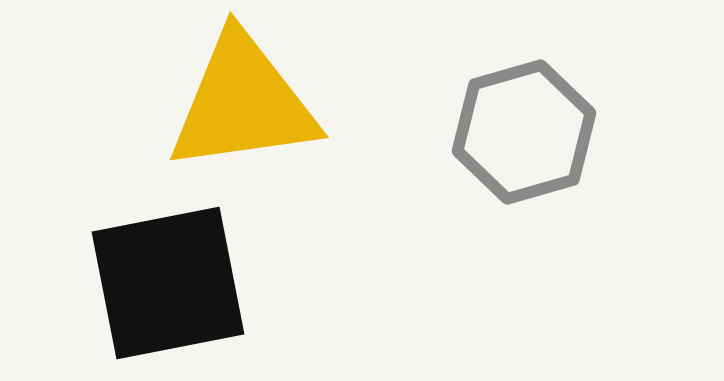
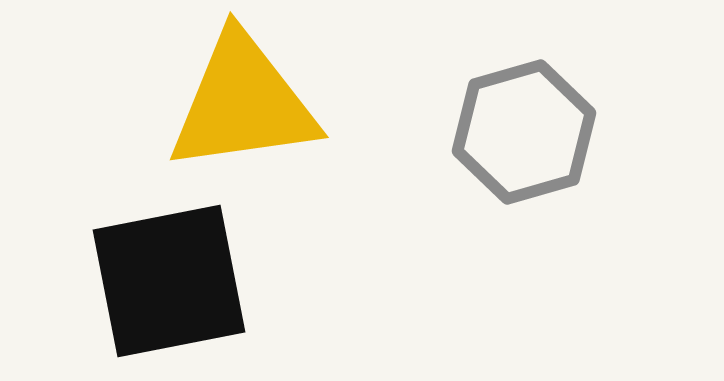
black square: moved 1 px right, 2 px up
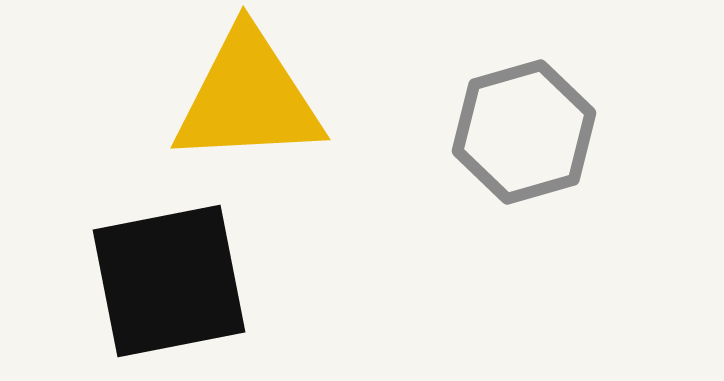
yellow triangle: moved 5 px right, 5 px up; rotated 5 degrees clockwise
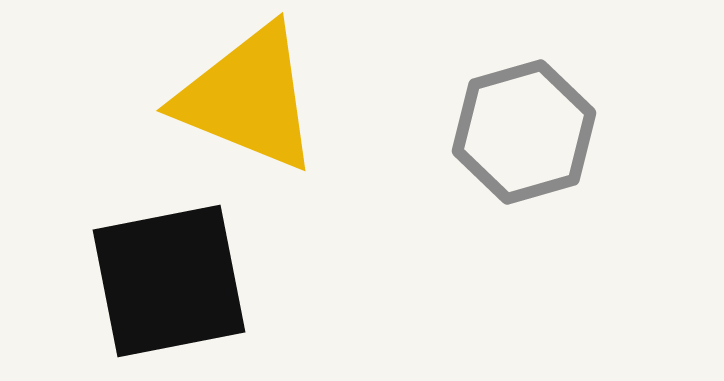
yellow triangle: rotated 25 degrees clockwise
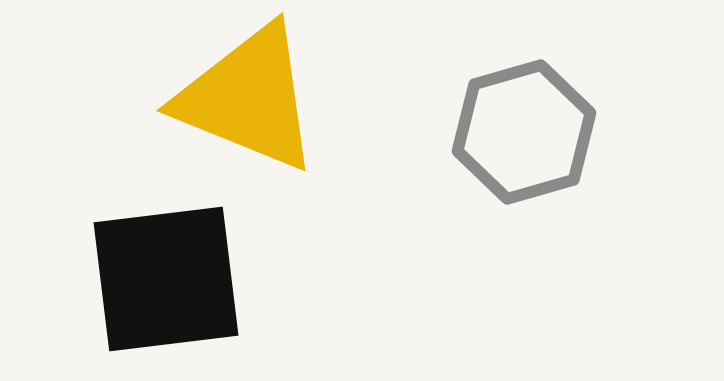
black square: moved 3 px left, 2 px up; rotated 4 degrees clockwise
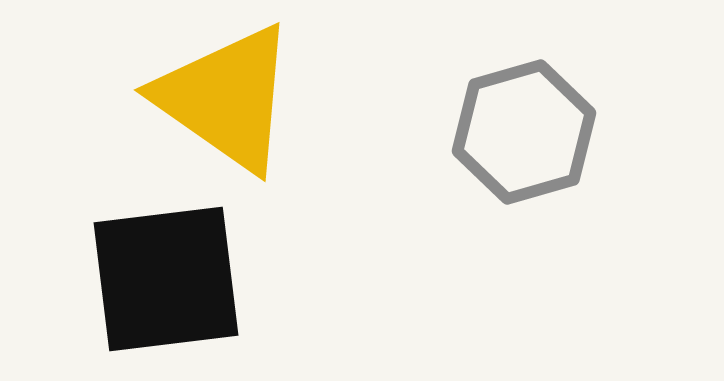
yellow triangle: moved 22 px left; rotated 13 degrees clockwise
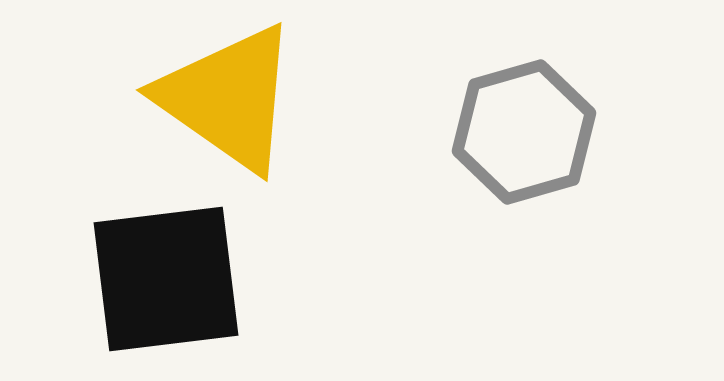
yellow triangle: moved 2 px right
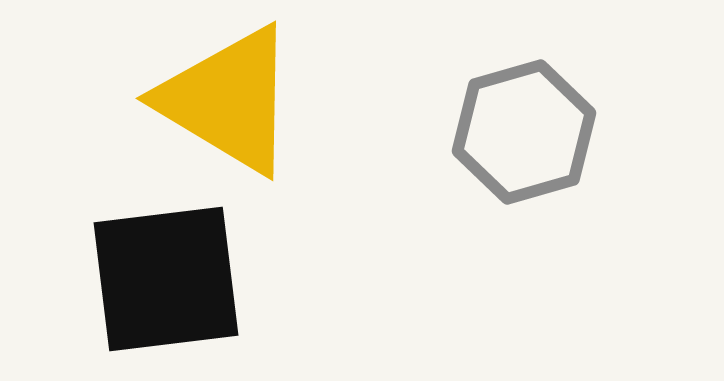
yellow triangle: moved 2 px down; rotated 4 degrees counterclockwise
